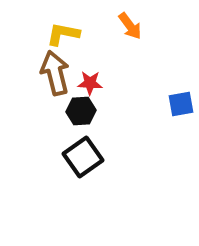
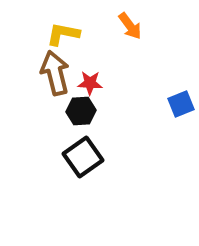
blue square: rotated 12 degrees counterclockwise
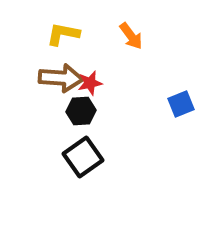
orange arrow: moved 1 px right, 10 px down
brown arrow: moved 6 px right, 5 px down; rotated 108 degrees clockwise
red star: rotated 15 degrees counterclockwise
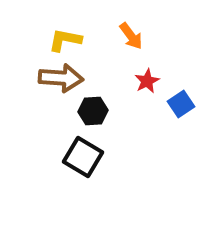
yellow L-shape: moved 2 px right, 6 px down
red star: moved 57 px right, 2 px up; rotated 15 degrees counterclockwise
blue square: rotated 12 degrees counterclockwise
black hexagon: moved 12 px right
black square: rotated 24 degrees counterclockwise
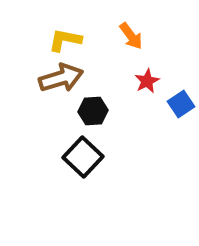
brown arrow: rotated 21 degrees counterclockwise
black square: rotated 12 degrees clockwise
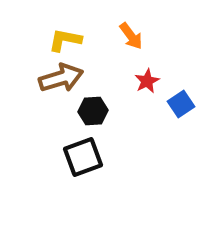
black square: rotated 27 degrees clockwise
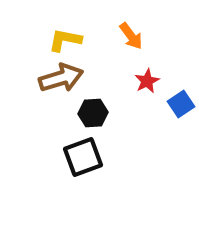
black hexagon: moved 2 px down
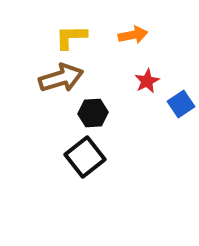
orange arrow: moved 2 px right, 1 px up; rotated 64 degrees counterclockwise
yellow L-shape: moved 6 px right, 3 px up; rotated 12 degrees counterclockwise
black square: moved 2 px right; rotated 18 degrees counterclockwise
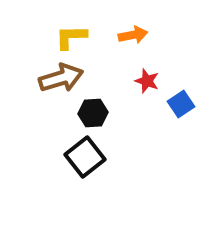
red star: rotated 25 degrees counterclockwise
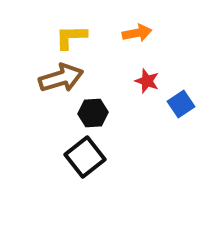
orange arrow: moved 4 px right, 2 px up
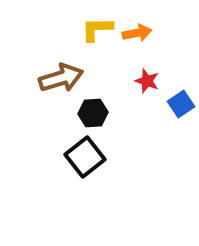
yellow L-shape: moved 26 px right, 8 px up
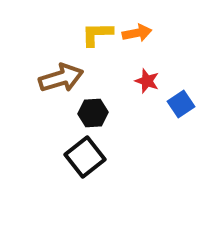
yellow L-shape: moved 5 px down
